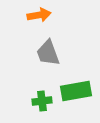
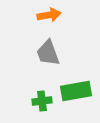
orange arrow: moved 10 px right
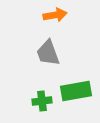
orange arrow: moved 6 px right
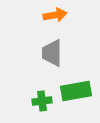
gray trapezoid: moved 4 px right; rotated 20 degrees clockwise
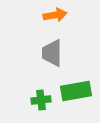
green cross: moved 1 px left, 1 px up
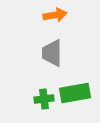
green rectangle: moved 1 px left, 2 px down
green cross: moved 3 px right, 1 px up
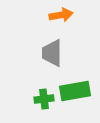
orange arrow: moved 6 px right
green rectangle: moved 2 px up
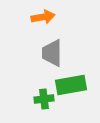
orange arrow: moved 18 px left, 2 px down
green rectangle: moved 4 px left, 6 px up
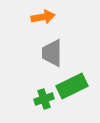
green rectangle: moved 1 px right, 1 px down; rotated 16 degrees counterclockwise
green cross: rotated 12 degrees counterclockwise
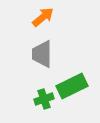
orange arrow: rotated 30 degrees counterclockwise
gray trapezoid: moved 10 px left, 1 px down
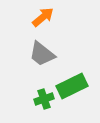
gray trapezoid: rotated 52 degrees counterclockwise
